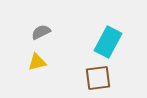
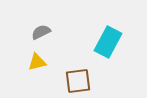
brown square: moved 20 px left, 3 px down
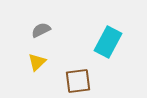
gray semicircle: moved 2 px up
yellow triangle: rotated 30 degrees counterclockwise
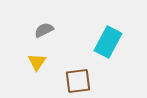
gray semicircle: moved 3 px right
yellow triangle: rotated 12 degrees counterclockwise
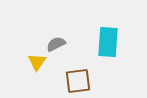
gray semicircle: moved 12 px right, 14 px down
cyan rectangle: rotated 24 degrees counterclockwise
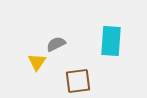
cyan rectangle: moved 3 px right, 1 px up
